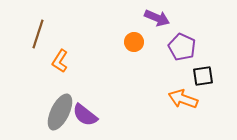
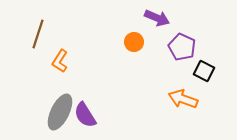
black square: moved 1 px right, 5 px up; rotated 35 degrees clockwise
purple semicircle: rotated 20 degrees clockwise
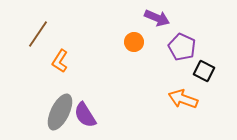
brown line: rotated 16 degrees clockwise
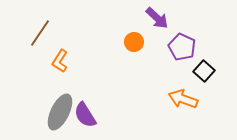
purple arrow: rotated 20 degrees clockwise
brown line: moved 2 px right, 1 px up
black square: rotated 15 degrees clockwise
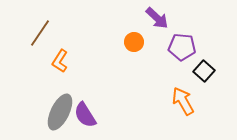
purple pentagon: rotated 20 degrees counterclockwise
orange arrow: moved 2 px down; rotated 40 degrees clockwise
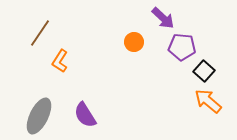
purple arrow: moved 6 px right
orange arrow: moved 25 px right; rotated 20 degrees counterclockwise
gray ellipse: moved 21 px left, 4 px down
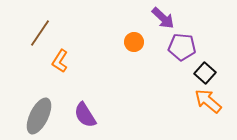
black square: moved 1 px right, 2 px down
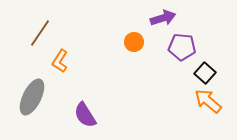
purple arrow: rotated 60 degrees counterclockwise
gray ellipse: moved 7 px left, 19 px up
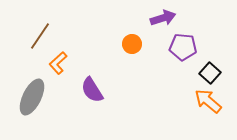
brown line: moved 3 px down
orange circle: moved 2 px left, 2 px down
purple pentagon: moved 1 px right
orange L-shape: moved 2 px left, 2 px down; rotated 15 degrees clockwise
black square: moved 5 px right
purple semicircle: moved 7 px right, 25 px up
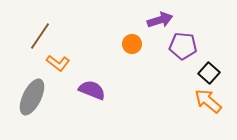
purple arrow: moved 3 px left, 2 px down
purple pentagon: moved 1 px up
orange L-shape: rotated 100 degrees counterclockwise
black square: moved 1 px left
purple semicircle: rotated 144 degrees clockwise
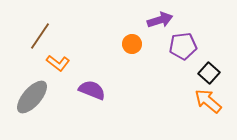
purple pentagon: rotated 12 degrees counterclockwise
gray ellipse: rotated 15 degrees clockwise
